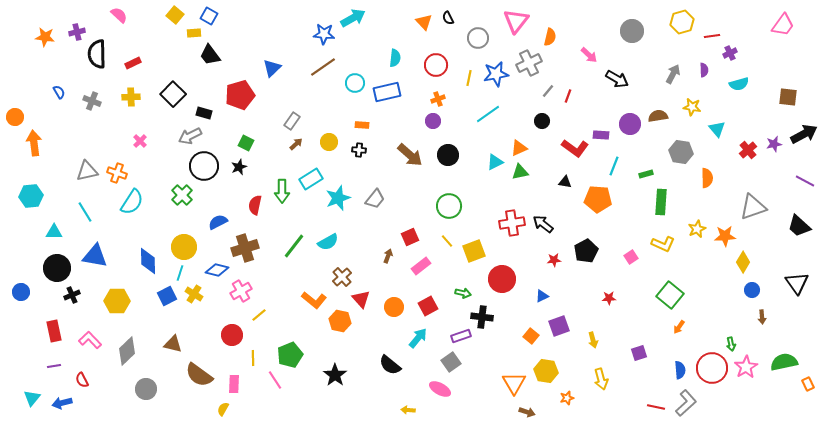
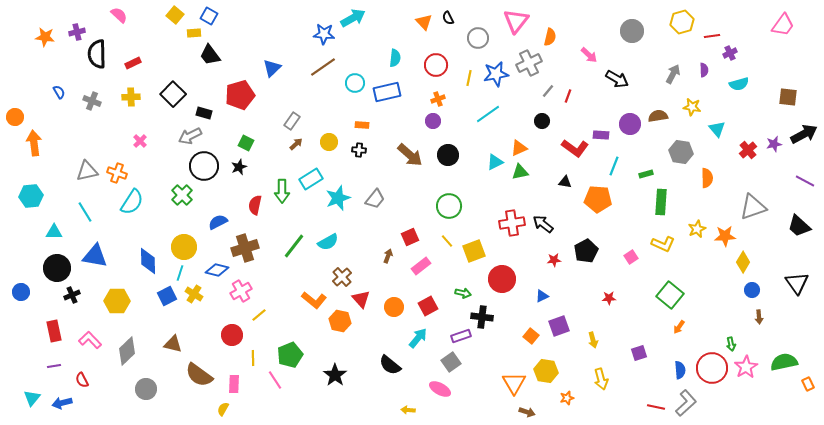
brown arrow at (762, 317): moved 3 px left
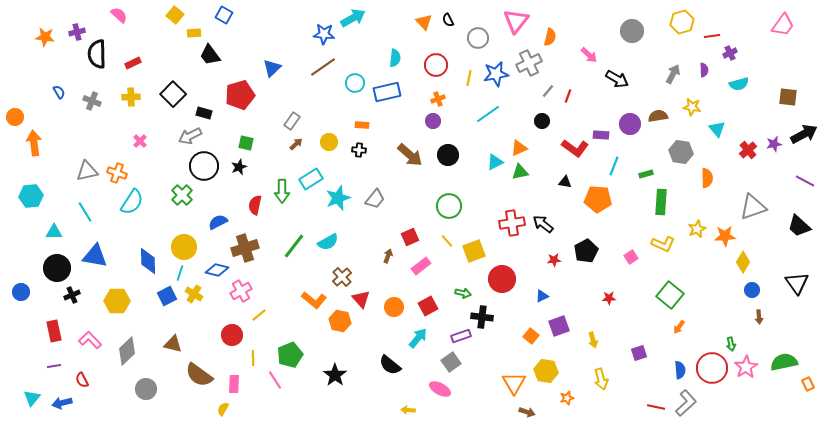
blue square at (209, 16): moved 15 px right, 1 px up
black semicircle at (448, 18): moved 2 px down
green square at (246, 143): rotated 14 degrees counterclockwise
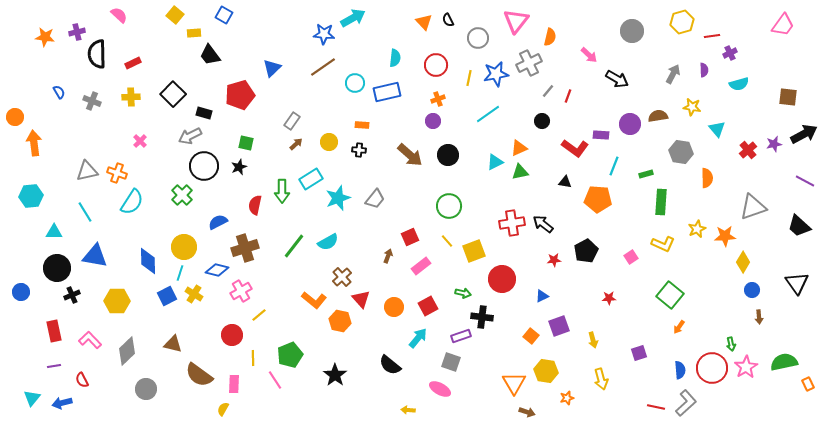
gray square at (451, 362): rotated 36 degrees counterclockwise
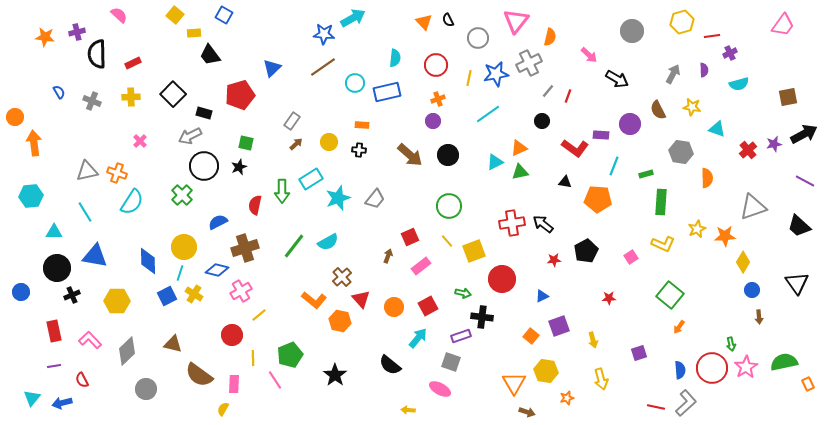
brown square at (788, 97): rotated 18 degrees counterclockwise
brown semicircle at (658, 116): moved 6 px up; rotated 108 degrees counterclockwise
cyan triangle at (717, 129): rotated 30 degrees counterclockwise
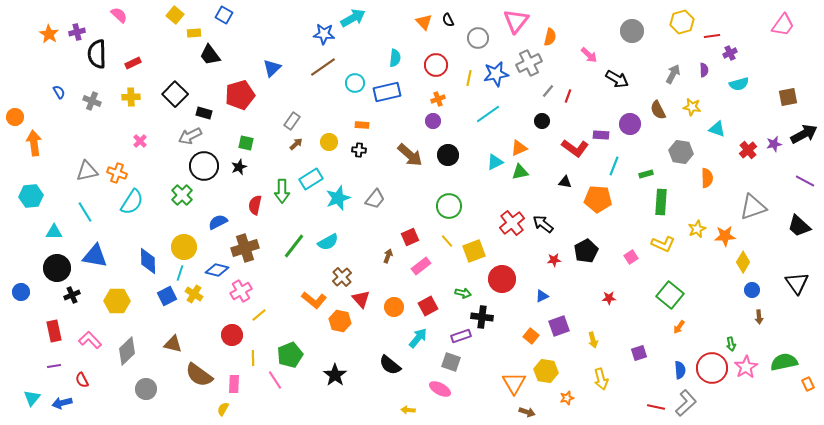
orange star at (45, 37): moved 4 px right, 3 px up; rotated 24 degrees clockwise
black square at (173, 94): moved 2 px right
red cross at (512, 223): rotated 30 degrees counterclockwise
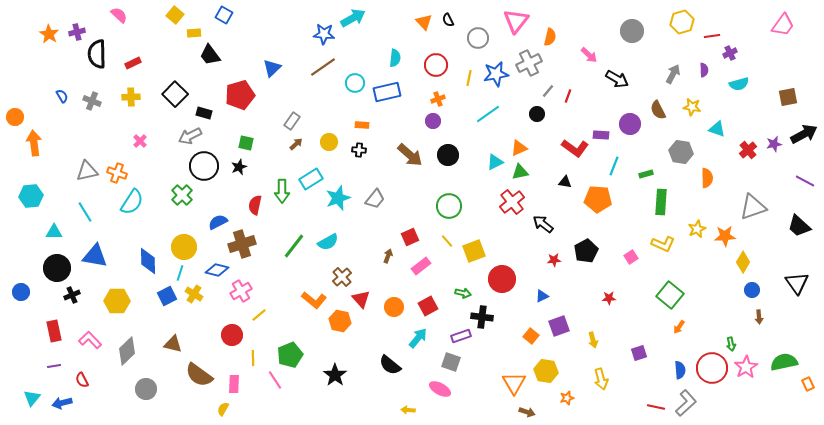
blue semicircle at (59, 92): moved 3 px right, 4 px down
black circle at (542, 121): moved 5 px left, 7 px up
red cross at (512, 223): moved 21 px up
brown cross at (245, 248): moved 3 px left, 4 px up
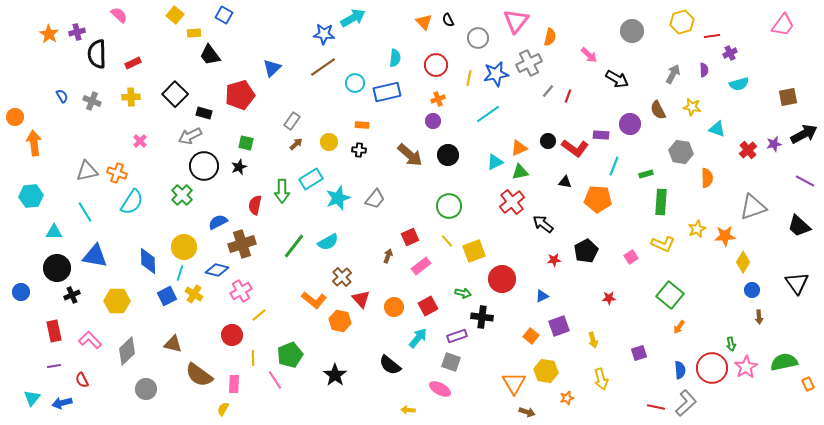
black circle at (537, 114): moved 11 px right, 27 px down
purple rectangle at (461, 336): moved 4 px left
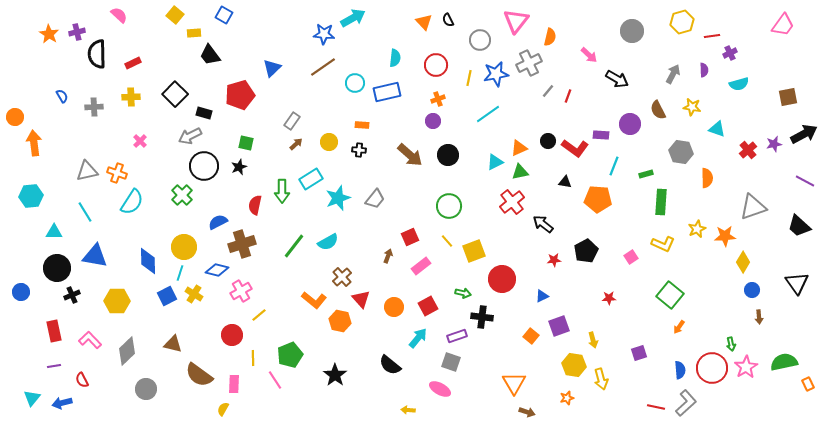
gray circle at (478, 38): moved 2 px right, 2 px down
gray cross at (92, 101): moved 2 px right, 6 px down; rotated 24 degrees counterclockwise
yellow hexagon at (546, 371): moved 28 px right, 6 px up
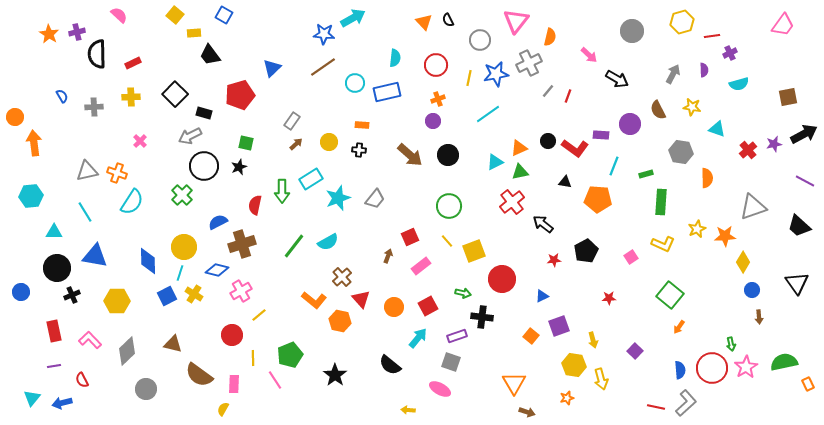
purple square at (639, 353): moved 4 px left, 2 px up; rotated 28 degrees counterclockwise
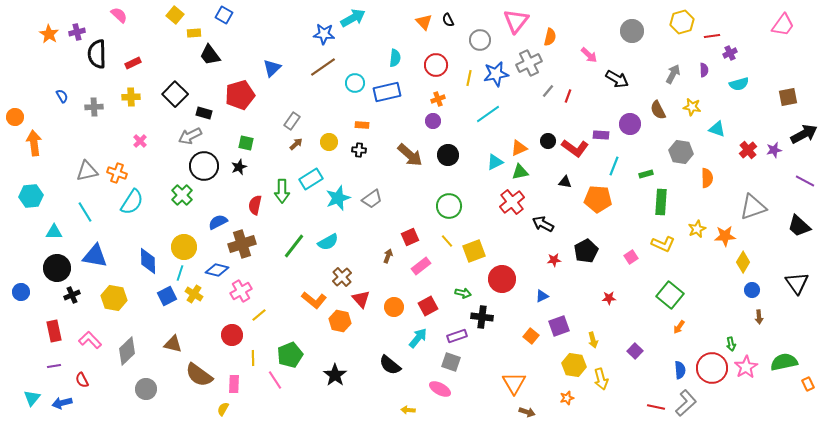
purple star at (774, 144): moved 6 px down
gray trapezoid at (375, 199): moved 3 px left; rotated 15 degrees clockwise
black arrow at (543, 224): rotated 10 degrees counterclockwise
yellow hexagon at (117, 301): moved 3 px left, 3 px up; rotated 10 degrees clockwise
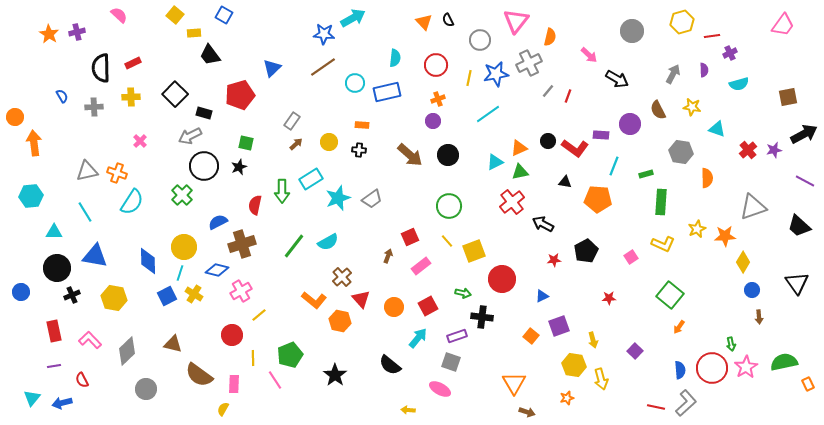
black semicircle at (97, 54): moved 4 px right, 14 px down
